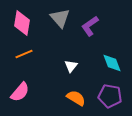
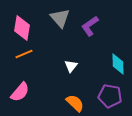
pink diamond: moved 5 px down
cyan diamond: moved 6 px right, 1 px down; rotated 20 degrees clockwise
orange semicircle: moved 1 px left, 5 px down; rotated 12 degrees clockwise
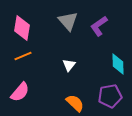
gray triangle: moved 8 px right, 3 px down
purple L-shape: moved 9 px right
orange line: moved 1 px left, 2 px down
white triangle: moved 2 px left, 1 px up
purple pentagon: rotated 20 degrees counterclockwise
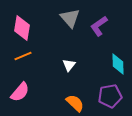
gray triangle: moved 2 px right, 3 px up
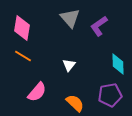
orange line: rotated 54 degrees clockwise
pink semicircle: moved 17 px right
purple pentagon: moved 1 px up
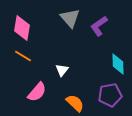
white triangle: moved 7 px left, 5 px down
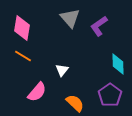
purple pentagon: rotated 25 degrees counterclockwise
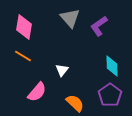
pink diamond: moved 2 px right, 1 px up
cyan diamond: moved 6 px left, 2 px down
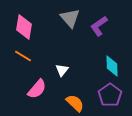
pink semicircle: moved 3 px up
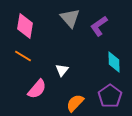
pink diamond: moved 1 px right, 1 px up
cyan diamond: moved 2 px right, 4 px up
purple pentagon: moved 1 px down
orange semicircle: rotated 90 degrees counterclockwise
